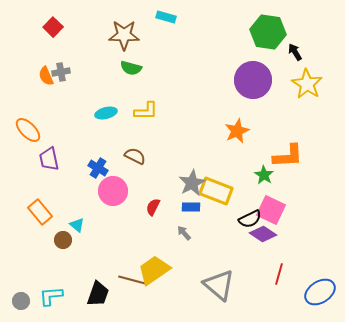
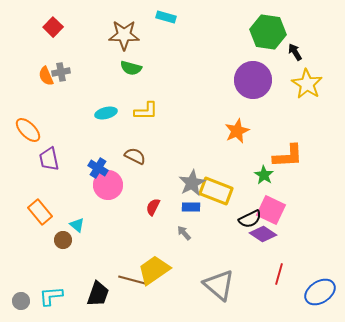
pink circle: moved 5 px left, 6 px up
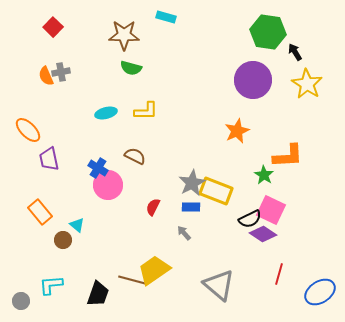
cyan L-shape: moved 11 px up
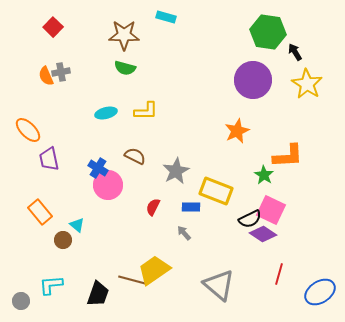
green semicircle: moved 6 px left
gray star: moved 16 px left, 12 px up
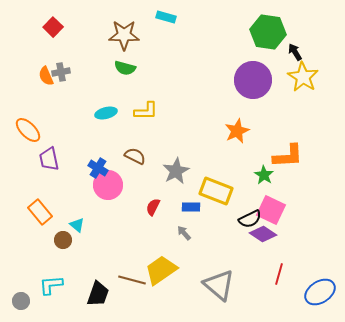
yellow star: moved 4 px left, 7 px up
yellow trapezoid: moved 7 px right
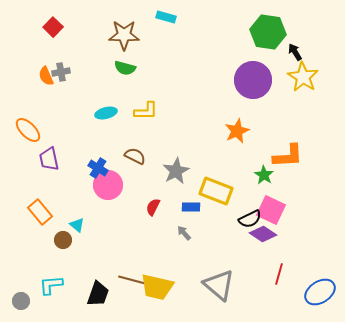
yellow trapezoid: moved 4 px left, 17 px down; rotated 132 degrees counterclockwise
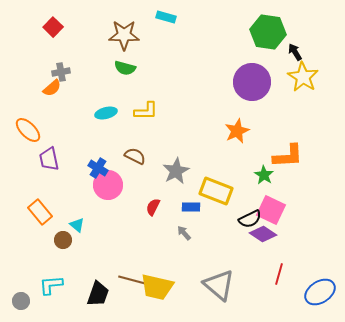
orange semicircle: moved 6 px right, 12 px down; rotated 108 degrees counterclockwise
purple circle: moved 1 px left, 2 px down
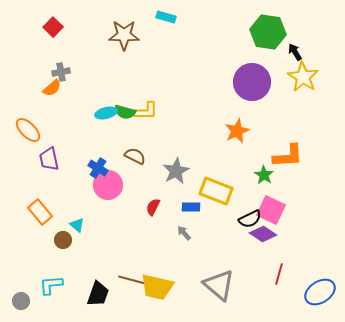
green semicircle: moved 44 px down
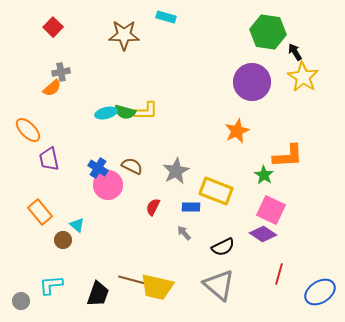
brown semicircle: moved 3 px left, 10 px down
black semicircle: moved 27 px left, 28 px down
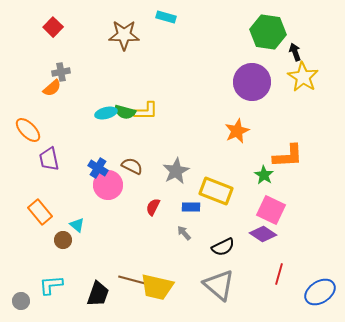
black arrow: rotated 12 degrees clockwise
